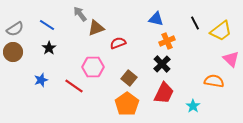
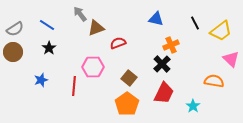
orange cross: moved 4 px right, 4 px down
red line: rotated 60 degrees clockwise
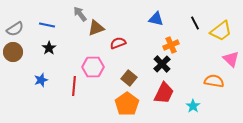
blue line: rotated 21 degrees counterclockwise
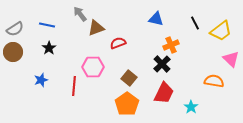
cyan star: moved 2 px left, 1 px down
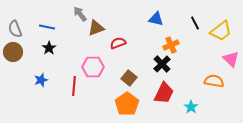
blue line: moved 2 px down
gray semicircle: rotated 102 degrees clockwise
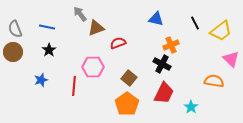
black star: moved 2 px down
black cross: rotated 18 degrees counterclockwise
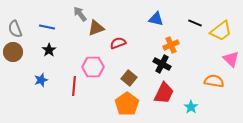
black line: rotated 40 degrees counterclockwise
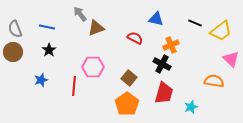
red semicircle: moved 17 px right, 5 px up; rotated 49 degrees clockwise
red trapezoid: rotated 10 degrees counterclockwise
cyan star: rotated 16 degrees clockwise
